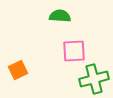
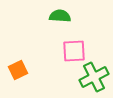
green cross: moved 2 px up; rotated 12 degrees counterclockwise
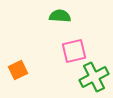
pink square: rotated 10 degrees counterclockwise
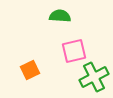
orange square: moved 12 px right
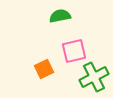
green semicircle: rotated 15 degrees counterclockwise
orange square: moved 14 px right, 1 px up
